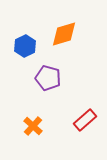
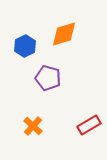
red rectangle: moved 4 px right, 5 px down; rotated 10 degrees clockwise
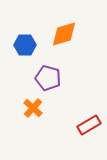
blue hexagon: moved 1 px up; rotated 25 degrees clockwise
orange cross: moved 18 px up
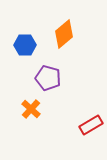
orange diamond: rotated 24 degrees counterclockwise
orange cross: moved 2 px left, 1 px down
red rectangle: moved 2 px right
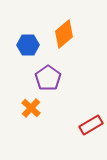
blue hexagon: moved 3 px right
purple pentagon: rotated 20 degrees clockwise
orange cross: moved 1 px up
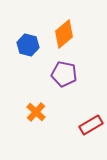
blue hexagon: rotated 15 degrees clockwise
purple pentagon: moved 16 px right, 4 px up; rotated 25 degrees counterclockwise
orange cross: moved 5 px right, 4 px down
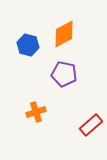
orange diamond: rotated 12 degrees clockwise
orange cross: rotated 30 degrees clockwise
red rectangle: rotated 10 degrees counterclockwise
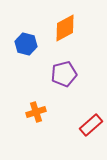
orange diamond: moved 1 px right, 6 px up
blue hexagon: moved 2 px left, 1 px up
purple pentagon: rotated 25 degrees counterclockwise
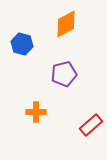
orange diamond: moved 1 px right, 4 px up
blue hexagon: moved 4 px left
orange cross: rotated 18 degrees clockwise
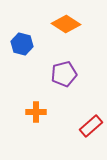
orange diamond: rotated 60 degrees clockwise
red rectangle: moved 1 px down
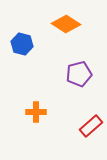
purple pentagon: moved 15 px right
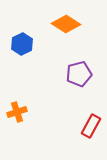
blue hexagon: rotated 20 degrees clockwise
orange cross: moved 19 px left; rotated 18 degrees counterclockwise
red rectangle: rotated 20 degrees counterclockwise
